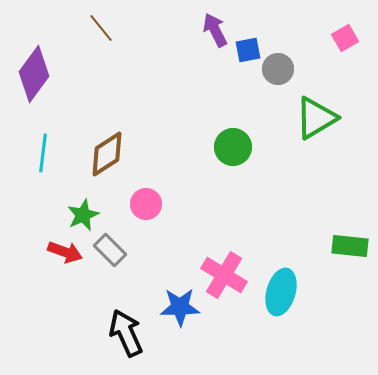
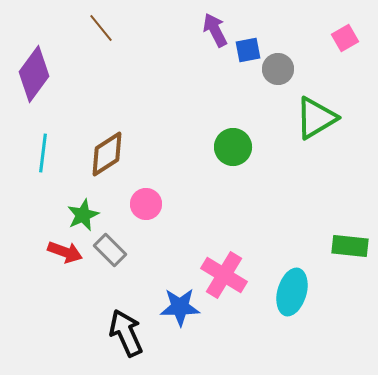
cyan ellipse: moved 11 px right
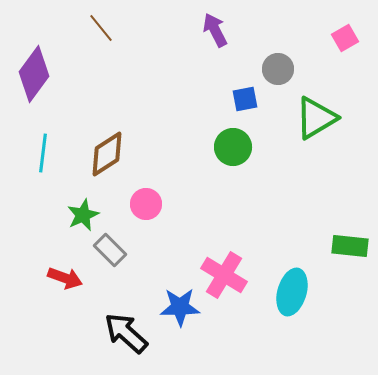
blue square: moved 3 px left, 49 px down
red arrow: moved 26 px down
black arrow: rotated 24 degrees counterclockwise
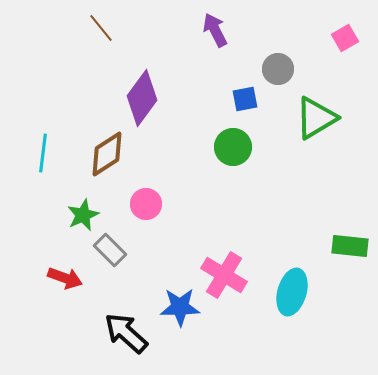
purple diamond: moved 108 px right, 24 px down
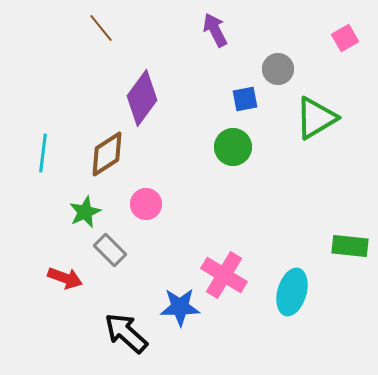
green star: moved 2 px right, 3 px up
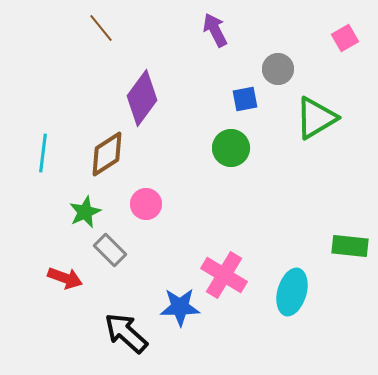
green circle: moved 2 px left, 1 px down
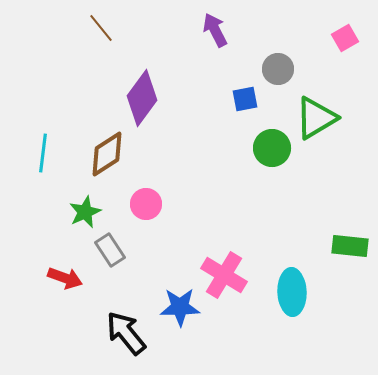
green circle: moved 41 px right
gray rectangle: rotated 12 degrees clockwise
cyan ellipse: rotated 18 degrees counterclockwise
black arrow: rotated 9 degrees clockwise
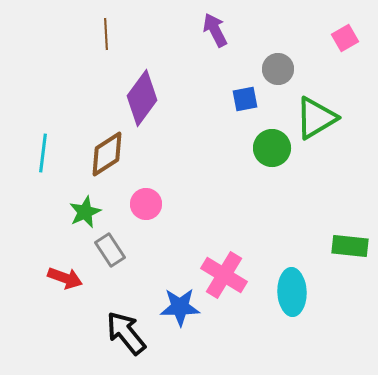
brown line: moved 5 px right, 6 px down; rotated 36 degrees clockwise
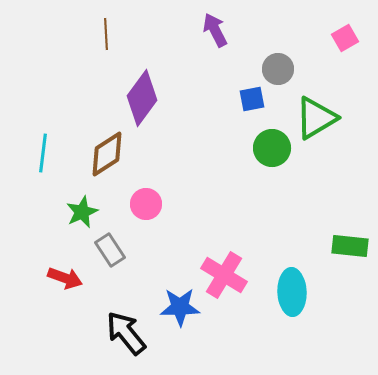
blue square: moved 7 px right
green star: moved 3 px left
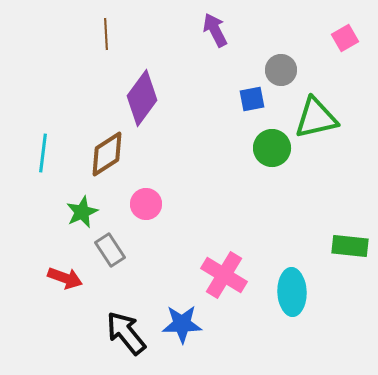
gray circle: moved 3 px right, 1 px down
green triangle: rotated 18 degrees clockwise
blue star: moved 2 px right, 17 px down
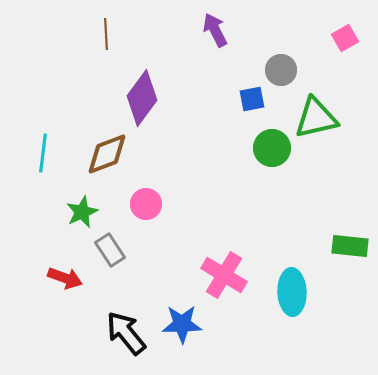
brown diamond: rotated 12 degrees clockwise
